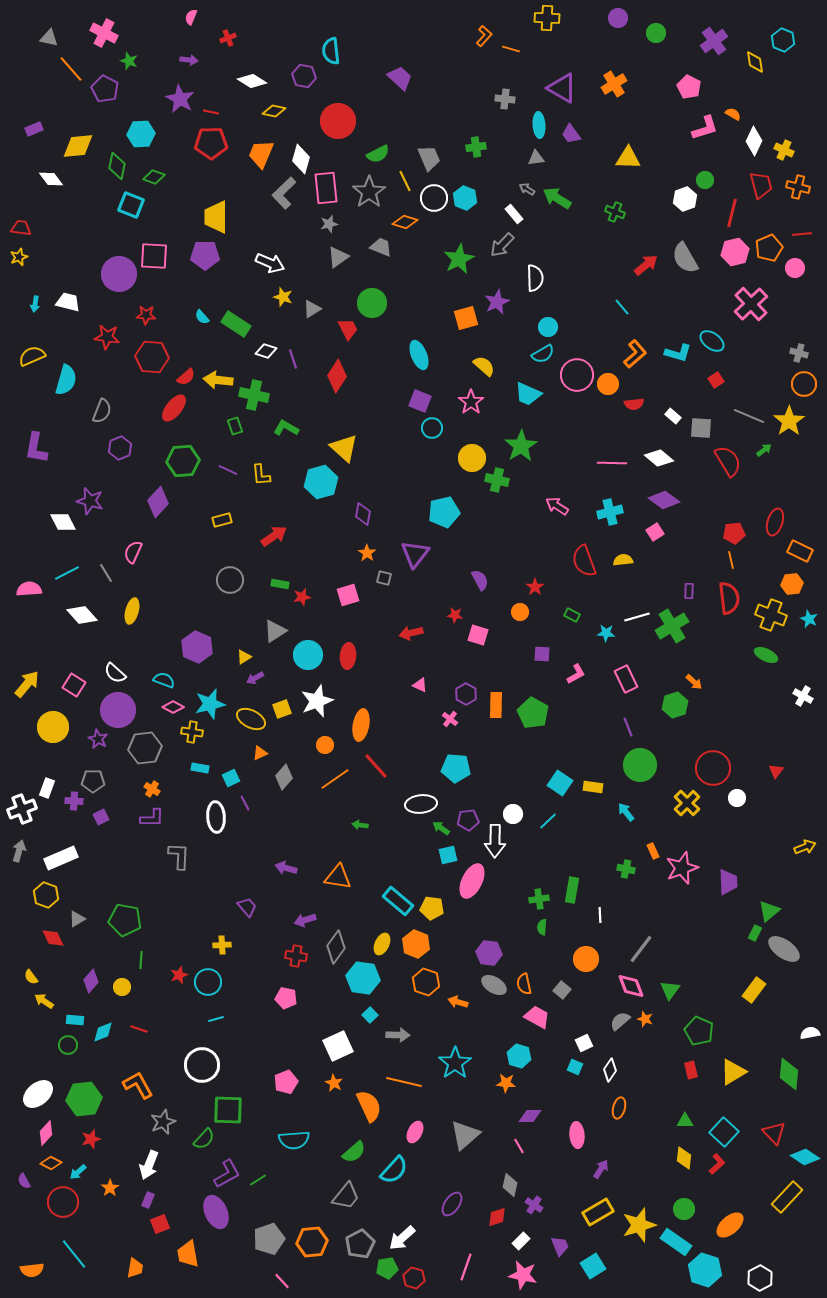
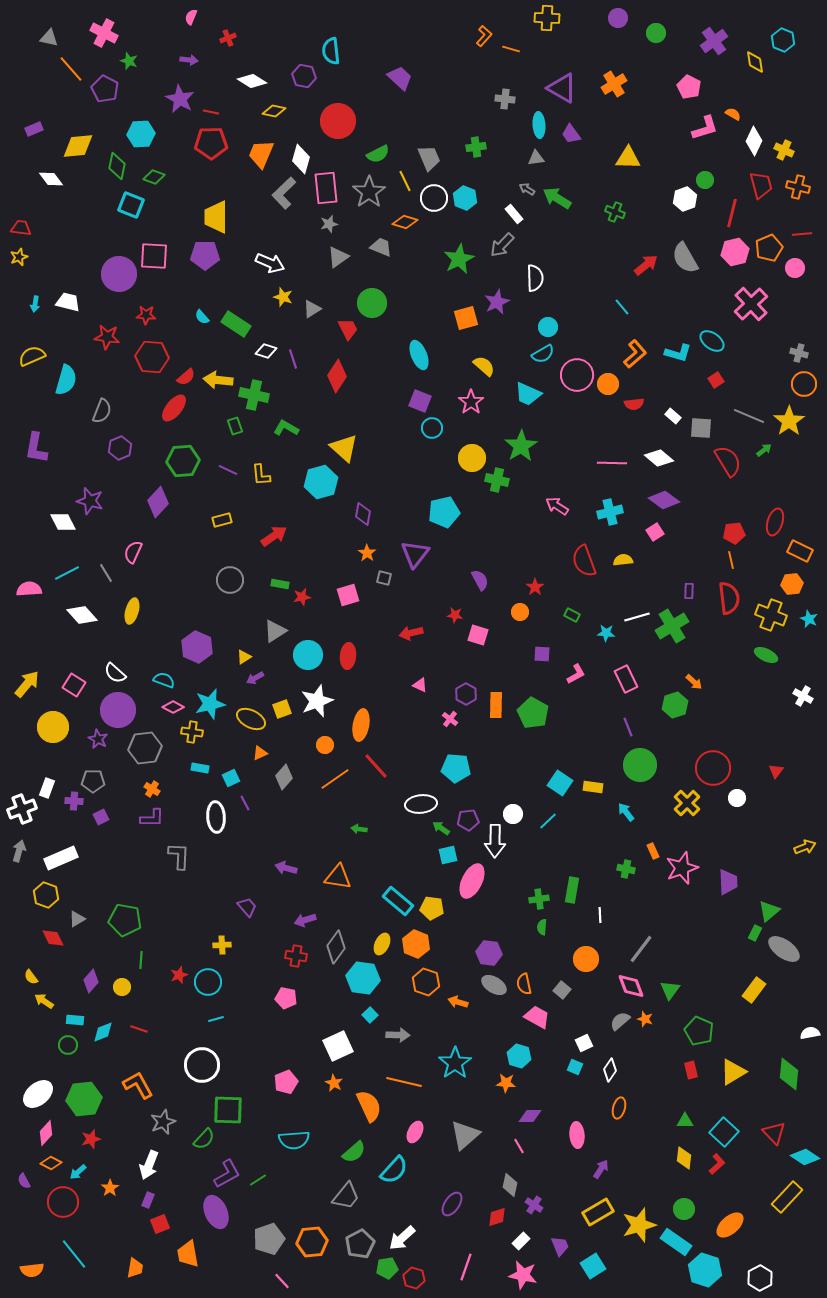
green arrow at (360, 825): moved 1 px left, 4 px down
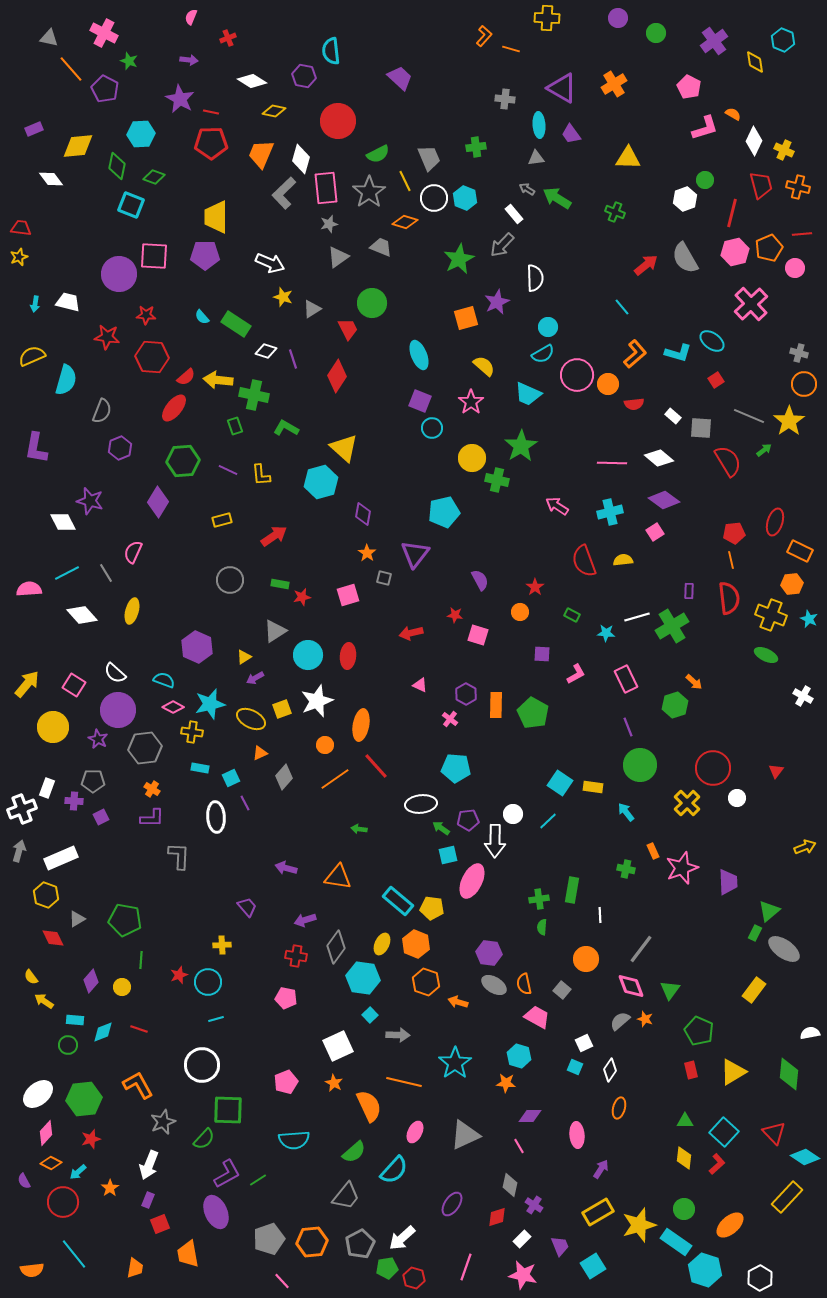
purple diamond at (158, 502): rotated 12 degrees counterclockwise
gray triangle at (465, 1135): rotated 16 degrees clockwise
white rectangle at (521, 1241): moved 1 px right, 2 px up
